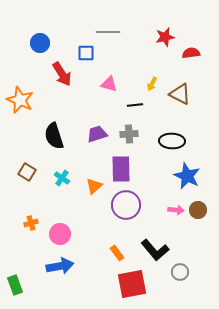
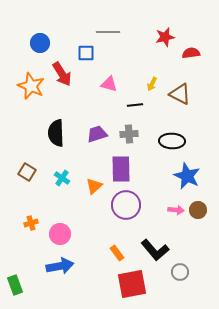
orange star: moved 11 px right, 14 px up
black semicircle: moved 2 px right, 3 px up; rotated 16 degrees clockwise
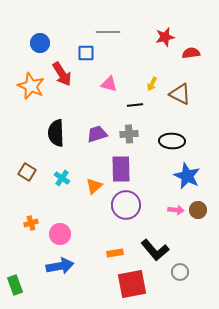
orange rectangle: moved 2 px left; rotated 63 degrees counterclockwise
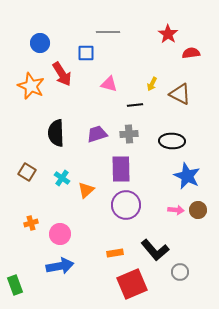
red star: moved 3 px right, 3 px up; rotated 24 degrees counterclockwise
orange triangle: moved 8 px left, 4 px down
red square: rotated 12 degrees counterclockwise
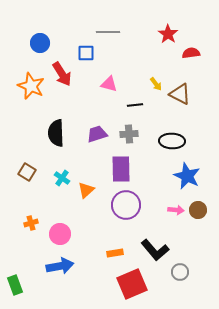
yellow arrow: moved 4 px right; rotated 64 degrees counterclockwise
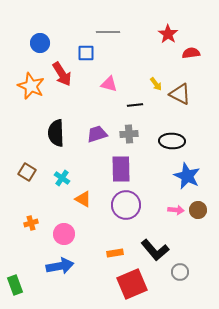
orange triangle: moved 3 px left, 9 px down; rotated 48 degrees counterclockwise
pink circle: moved 4 px right
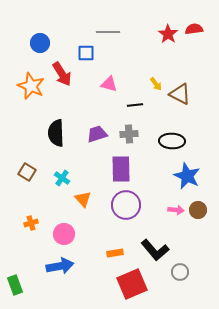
red semicircle: moved 3 px right, 24 px up
orange triangle: rotated 18 degrees clockwise
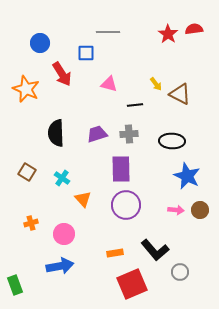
orange star: moved 5 px left, 3 px down
brown circle: moved 2 px right
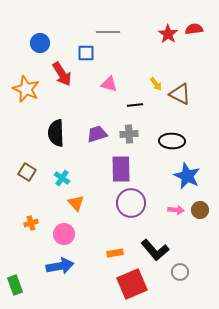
orange triangle: moved 7 px left, 4 px down
purple circle: moved 5 px right, 2 px up
